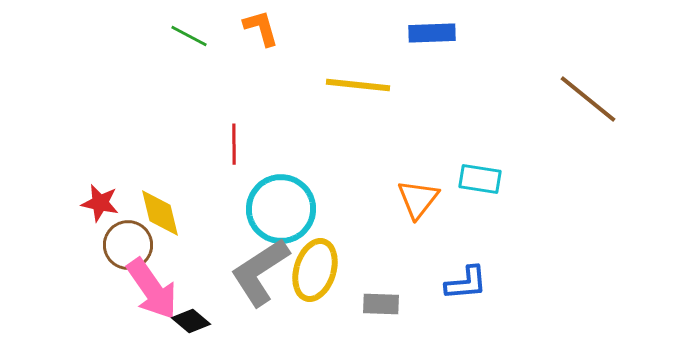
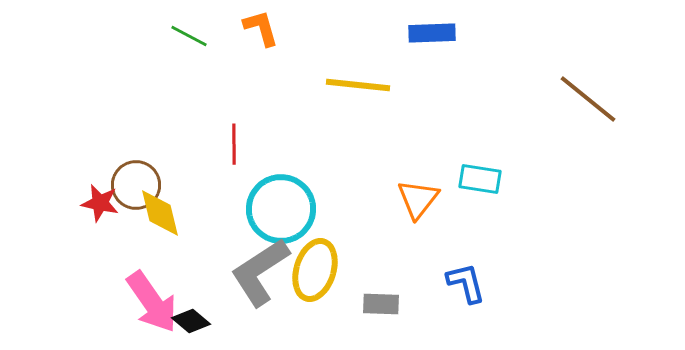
brown circle: moved 8 px right, 60 px up
blue L-shape: rotated 99 degrees counterclockwise
pink arrow: moved 13 px down
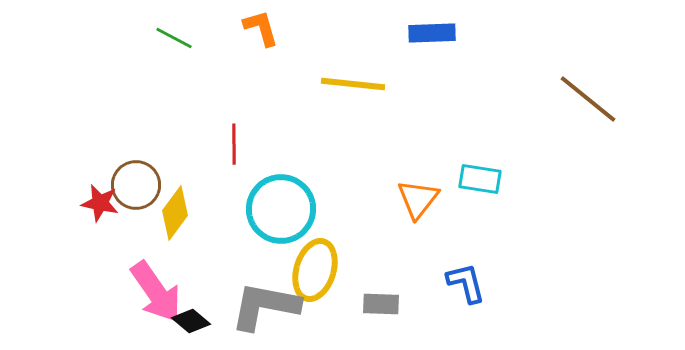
green line: moved 15 px left, 2 px down
yellow line: moved 5 px left, 1 px up
yellow diamond: moved 15 px right; rotated 50 degrees clockwise
gray L-shape: moved 5 px right, 34 px down; rotated 44 degrees clockwise
pink arrow: moved 4 px right, 10 px up
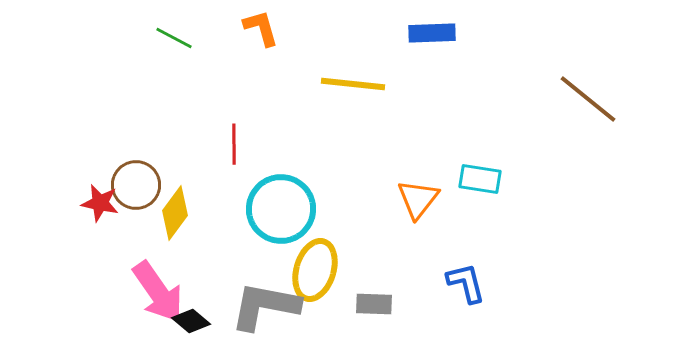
pink arrow: moved 2 px right
gray rectangle: moved 7 px left
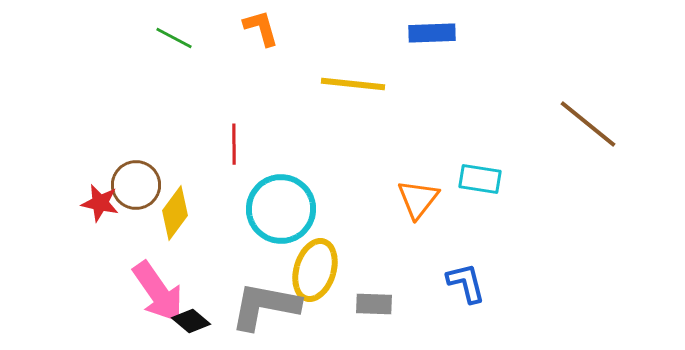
brown line: moved 25 px down
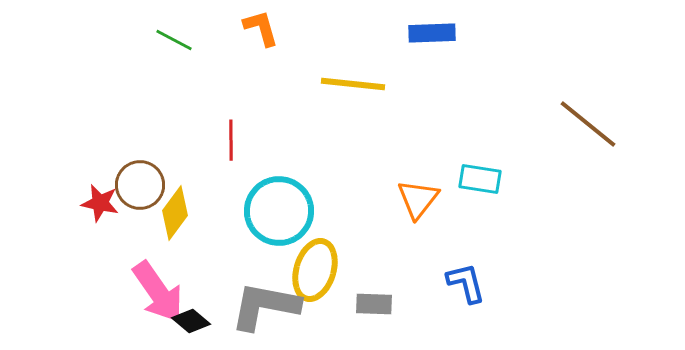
green line: moved 2 px down
red line: moved 3 px left, 4 px up
brown circle: moved 4 px right
cyan circle: moved 2 px left, 2 px down
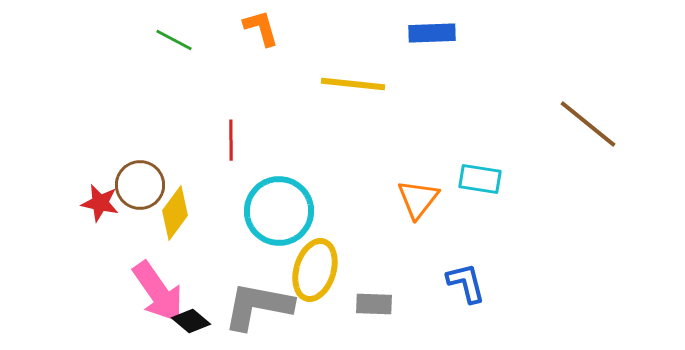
gray L-shape: moved 7 px left
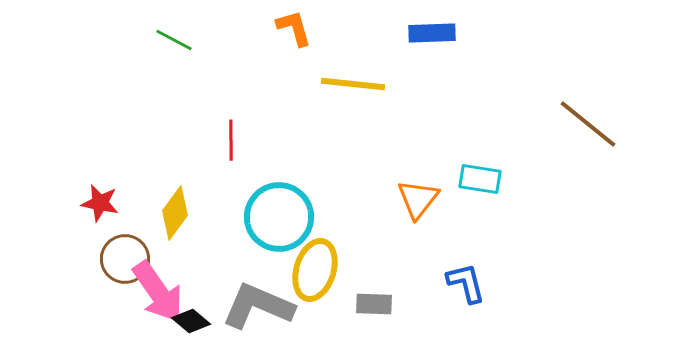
orange L-shape: moved 33 px right
brown circle: moved 15 px left, 74 px down
cyan circle: moved 6 px down
gray L-shape: rotated 12 degrees clockwise
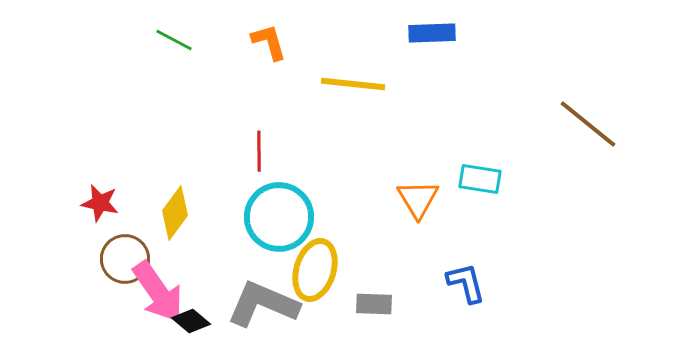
orange L-shape: moved 25 px left, 14 px down
red line: moved 28 px right, 11 px down
orange triangle: rotated 9 degrees counterclockwise
gray L-shape: moved 5 px right, 2 px up
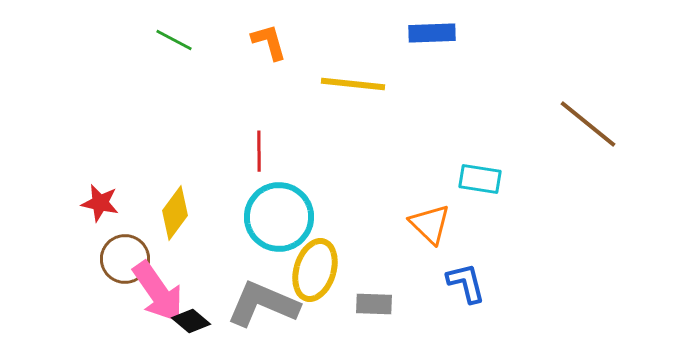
orange triangle: moved 12 px right, 25 px down; rotated 15 degrees counterclockwise
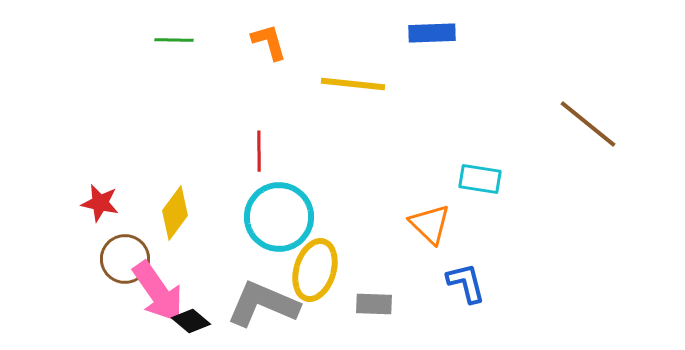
green line: rotated 27 degrees counterclockwise
